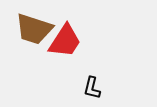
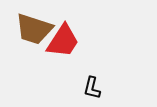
red trapezoid: moved 2 px left
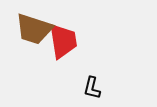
red trapezoid: rotated 42 degrees counterclockwise
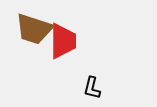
red trapezoid: rotated 9 degrees clockwise
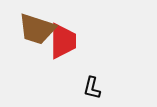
brown trapezoid: moved 3 px right
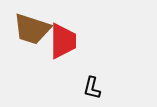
brown trapezoid: moved 5 px left
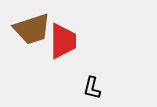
brown trapezoid: rotated 36 degrees counterclockwise
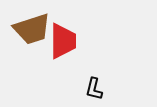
black L-shape: moved 2 px right, 1 px down
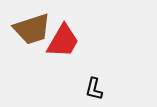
red trapezoid: rotated 30 degrees clockwise
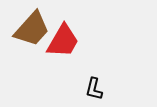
brown trapezoid: rotated 30 degrees counterclockwise
